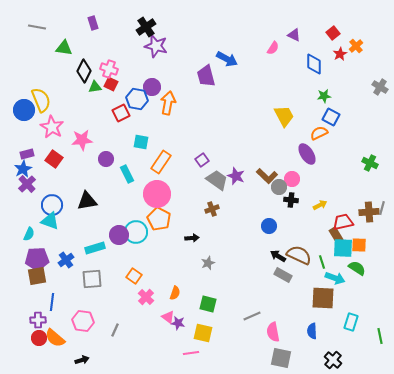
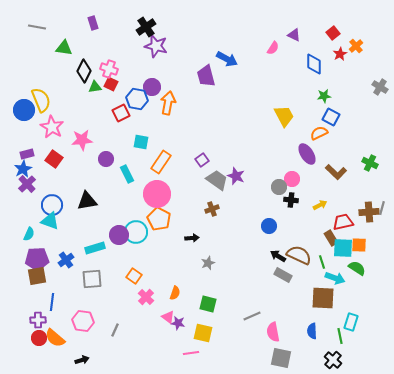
brown L-shape at (267, 176): moved 69 px right, 4 px up
brown rectangle at (336, 235): moved 5 px left, 3 px down
green line at (380, 336): moved 40 px left
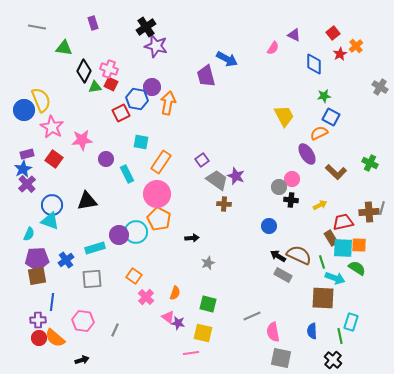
brown cross at (212, 209): moved 12 px right, 5 px up; rotated 24 degrees clockwise
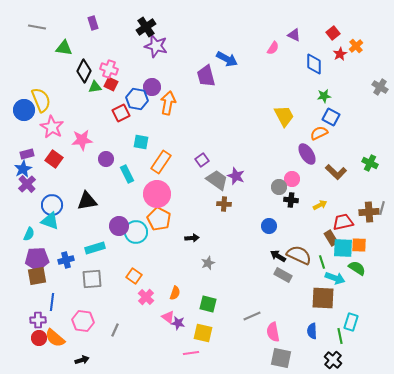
purple circle at (119, 235): moved 9 px up
blue cross at (66, 260): rotated 21 degrees clockwise
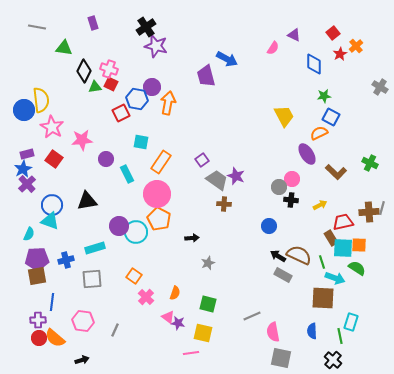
yellow semicircle at (41, 100): rotated 15 degrees clockwise
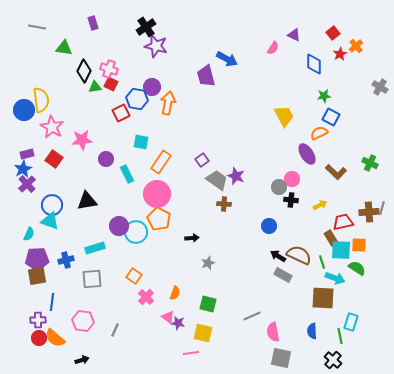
cyan square at (343, 248): moved 2 px left, 2 px down
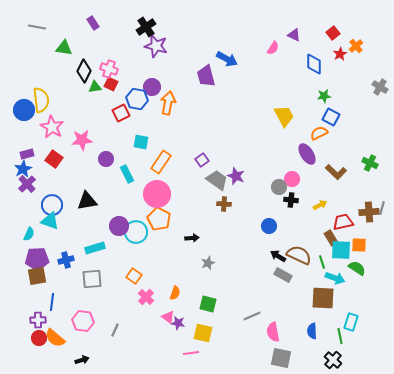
purple rectangle at (93, 23): rotated 16 degrees counterclockwise
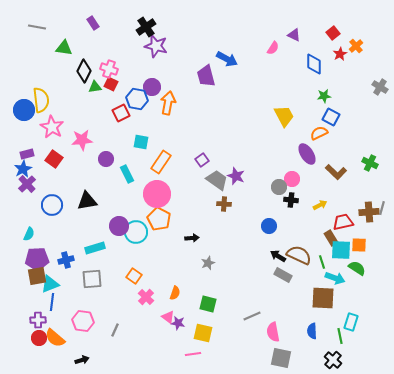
cyan triangle at (50, 221): moved 63 px down; rotated 42 degrees counterclockwise
pink line at (191, 353): moved 2 px right, 1 px down
